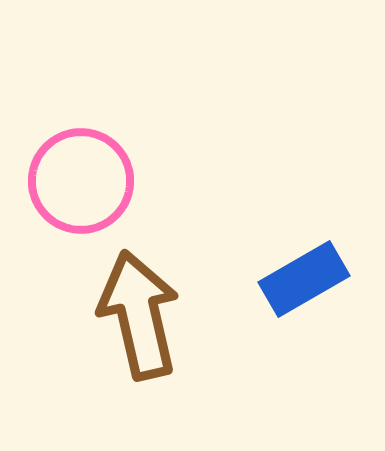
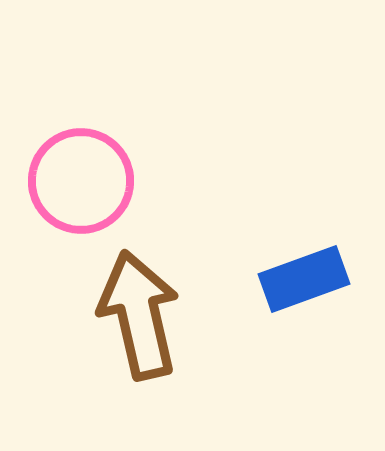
blue rectangle: rotated 10 degrees clockwise
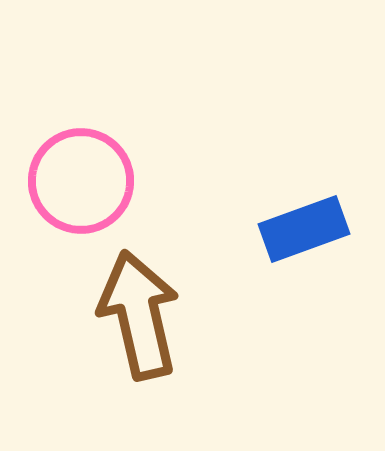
blue rectangle: moved 50 px up
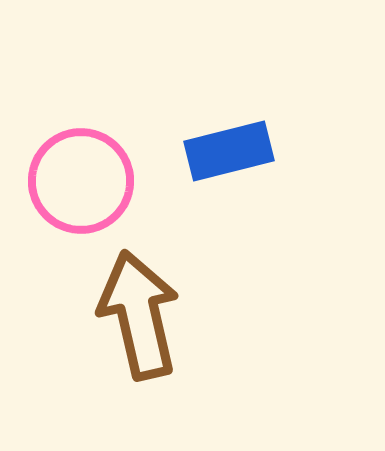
blue rectangle: moved 75 px left, 78 px up; rotated 6 degrees clockwise
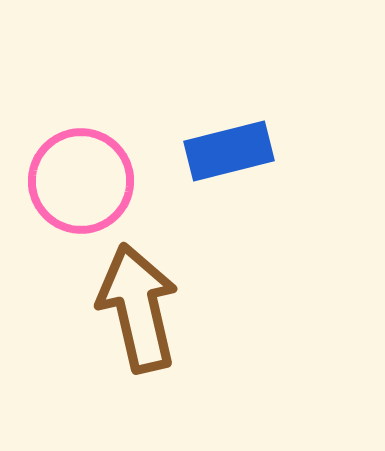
brown arrow: moved 1 px left, 7 px up
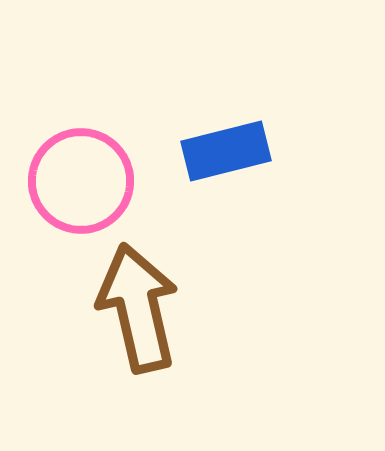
blue rectangle: moved 3 px left
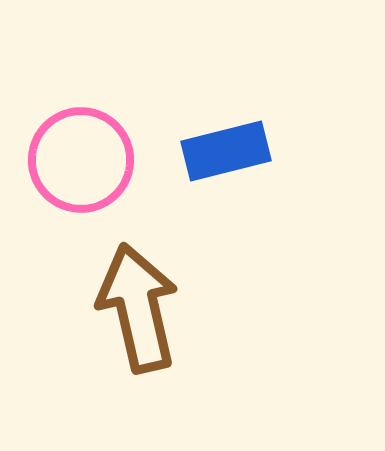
pink circle: moved 21 px up
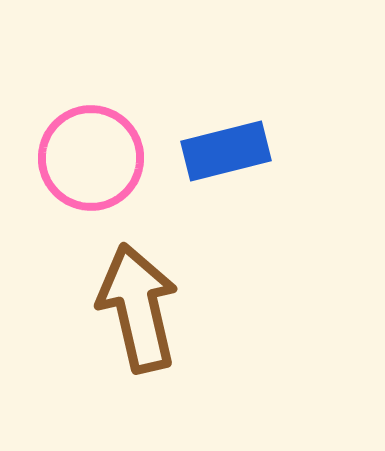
pink circle: moved 10 px right, 2 px up
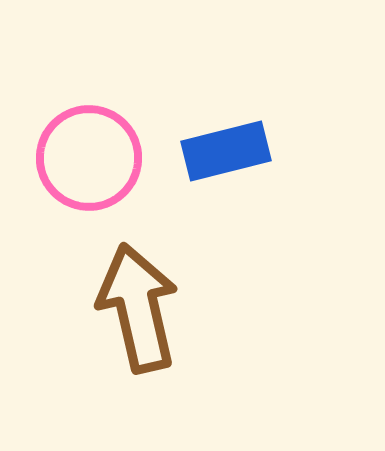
pink circle: moved 2 px left
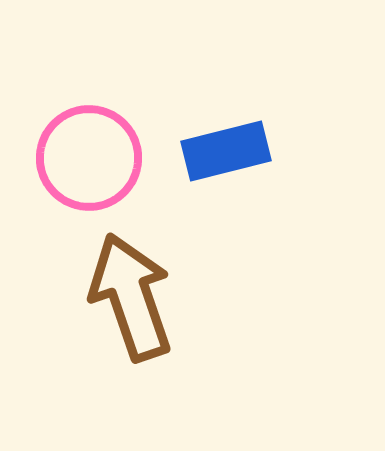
brown arrow: moved 7 px left, 11 px up; rotated 6 degrees counterclockwise
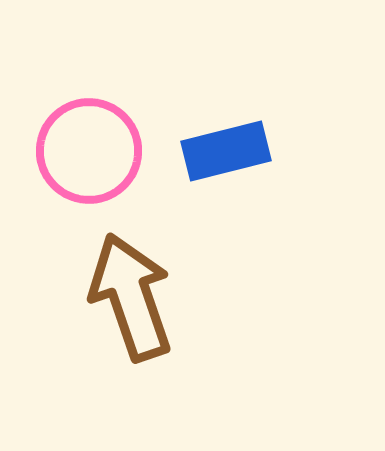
pink circle: moved 7 px up
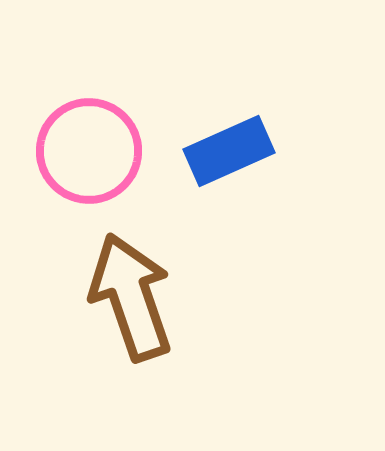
blue rectangle: moved 3 px right; rotated 10 degrees counterclockwise
